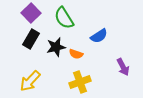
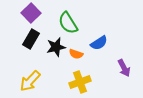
green semicircle: moved 4 px right, 5 px down
blue semicircle: moved 7 px down
purple arrow: moved 1 px right, 1 px down
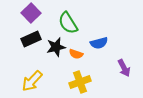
black rectangle: rotated 36 degrees clockwise
blue semicircle: rotated 18 degrees clockwise
yellow arrow: moved 2 px right
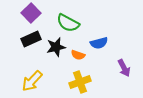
green semicircle: rotated 30 degrees counterclockwise
orange semicircle: moved 2 px right, 1 px down
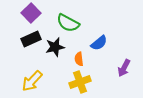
blue semicircle: rotated 24 degrees counterclockwise
black star: moved 1 px left
orange semicircle: moved 1 px right, 4 px down; rotated 64 degrees clockwise
purple arrow: rotated 54 degrees clockwise
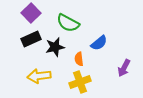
yellow arrow: moved 7 px right, 5 px up; rotated 40 degrees clockwise
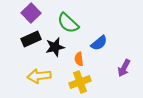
green semicircle: rotated 15 degrees clockwise
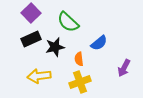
green semicircle: moved 1 px up
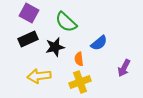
purple square: moved 2 px left; rotated 18 degrees counterclockwise
green semicircle: moved 2 px left
black rectangle: moved 3 px left
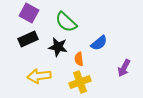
black star: moved 3 px right; rotated 24 degrees clockwise
